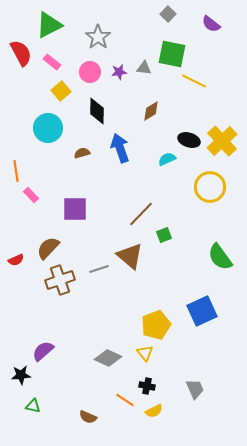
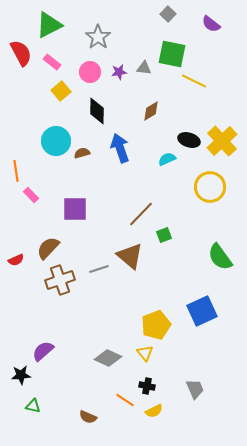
cyan circle at (48, 128): moved 8 px right, 13 px down
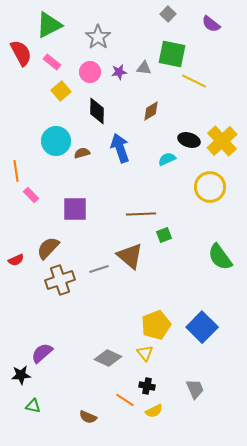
brown line at (141, 214): rotated 44 degrees clockwise
blue square at (202, 311): moved 16 px down; rotated 20 degrees counterclockwise
purple semicircle at (43, 351): moved 1 px left, 2 px down
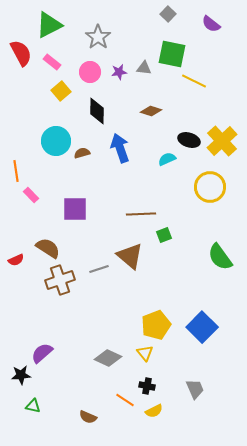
brown diamond at (151, 111): rotated 50 degrees clockwise
brown semicircle at (48, 248): rotated 80 degrees clockwise
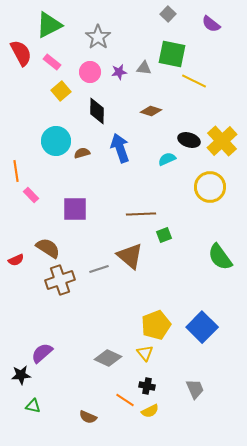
yellow semicircle at (154, 411): moved 4 px left
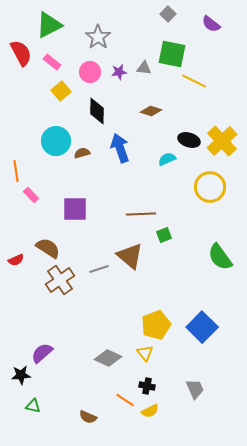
brown cross at (60, 280): rotated 16 degrees counterclockwise
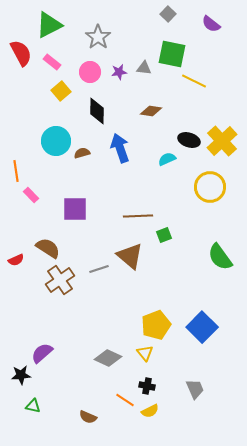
brown diamond at (151, 111): rotated 10 degrees counterclockwise
brown line at (141, 214): moved 3 px left, 2 px down
